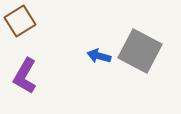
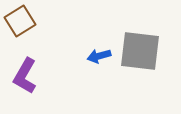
gray square: rotated 21 degrees counterclockwise
blue arrow: rotated 30 degrees counterclockwise
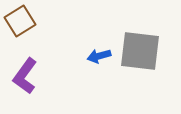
purple L-shape: rotated 6 degrees clockwise
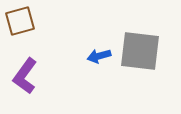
brown square: rotated 16 degrees clockwise
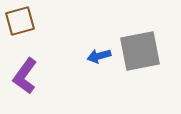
gray square: rotated 18 degrees counterclockwise
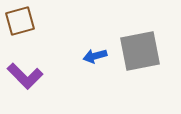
blue arrow: moved 4 px left
purple L-shape: rotated 81 degrees counterclockwise
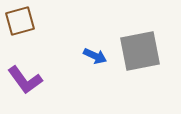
blue arrow: rotated 140 degrees counterclockwise
purple L-shape: moved 4 px down; rotated 9 degrees clockwise
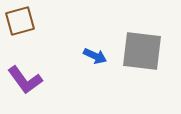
gray square: moved 2 px right; rotated 18 degrees clockwise
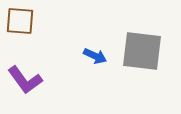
brown square: rotated 20 degrees clockwise
